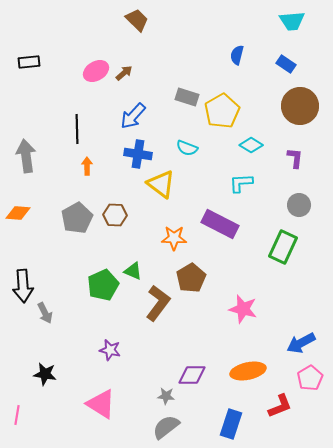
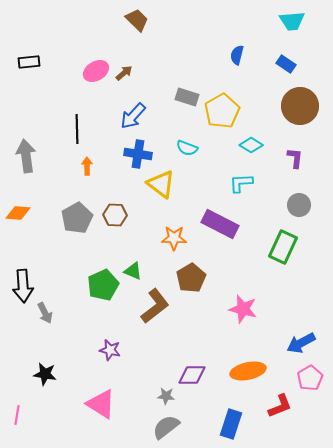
brown L-shape at (158, 303): moved 3 px left, 3 px down; rotated 15 degrees clockwise
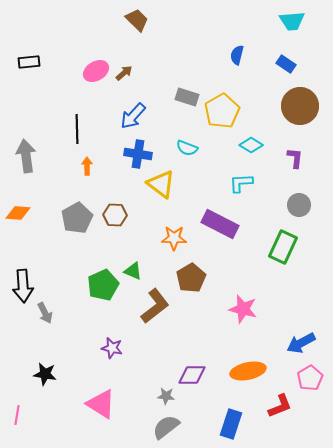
purple star at (110, 350): moved 2 px right, 2 px up
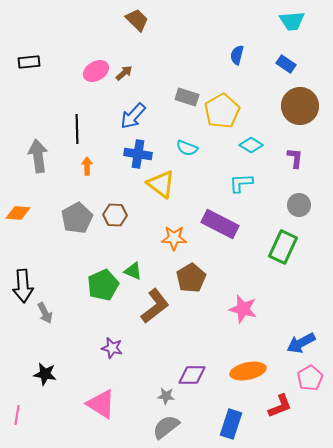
gray arrow at (26, 156): moved 12 px right
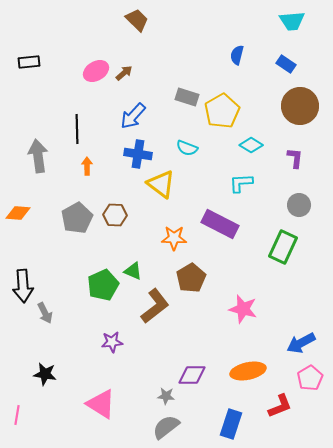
purple star at (112, 348): moved 6 px up; rotated 20 degrees counterclockwise
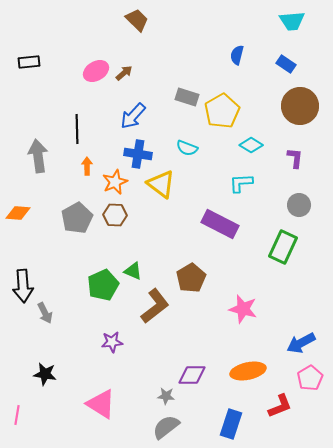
orange star at (174, 238): moved 59 px left, 56 px up; rotated 25 degrees counterclockwise
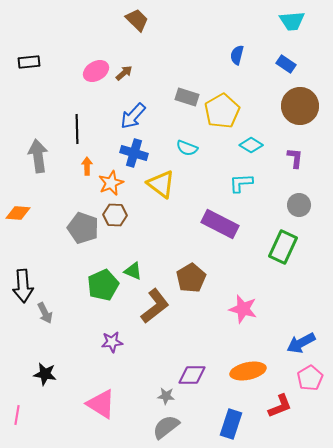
blue cross at (138, 154): moved 4 px left, 1 px up; rotated 8 degrees clockwise
orange star at (115, 182): moved 4 px left, 1 px down
gray pentagon at (77, 218): moved 6 px right, 10 px down; rotated 24 degrees counterclockwise
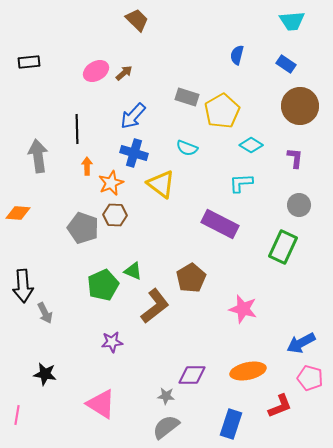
pink pentagon at (310, 378): rotated 25 degrees counterclockwise
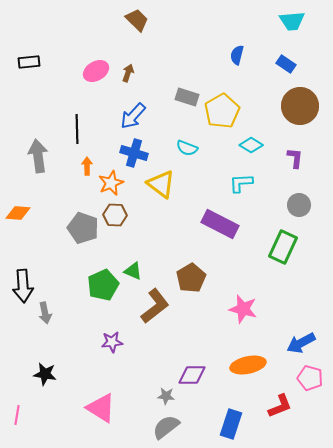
brown arrow at (124, 73): moved 4 px right; rotated 30 degrees counterclockwise
gray arrow at (45, 313): rotated 15 degrees clockwise
orange ellipse at (248, 371): moved 6 px up
pink triangle at (101, 404): moved 4 px down
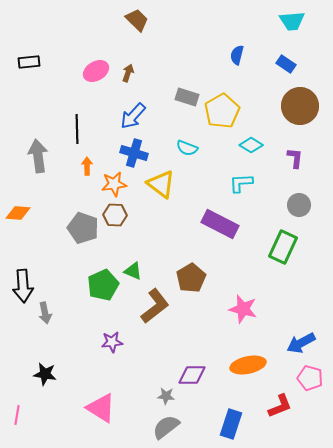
orange star at (111, 183): moved 3 px right, 1 px down; rotated 15 degrees clockwise
